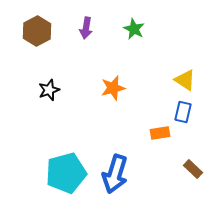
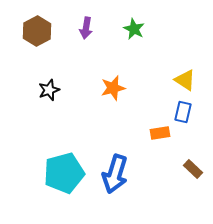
cyan pentagon: moved 2 px left
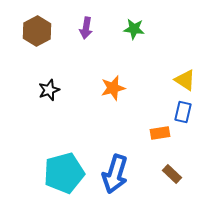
green star: rotated 20 degrees counterclockwise
brown rectangle: moved 21 px left, 5 px down
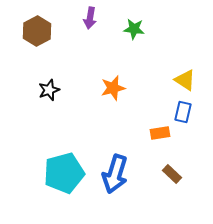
purple arrow: moved 4 px right, 10 px up
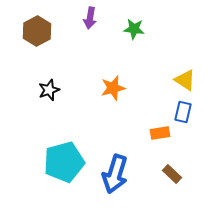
cyan pentagon: moved 11 px up
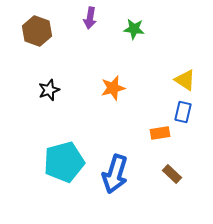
brown hexagon: rotated 12 degrees counterclockwise
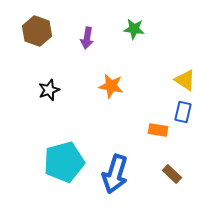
purple arrow: moved 3 px left, 20 px down
orange star: moved 2 px left, 2 px up; rotated 25 degrees clockwise
orange rectangle: moved 2 px left, 3 px up; rotated 18 degrees clockwise
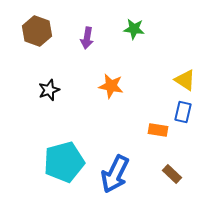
blue arrow: rotated 9 degrees clockwise
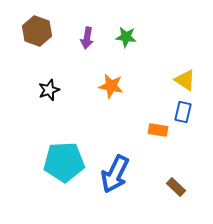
green star: moved 8 px left, 8 px down
cyan pentagon: rotated 12 degrees clockwise
brown rectangle: moved 4 px right, 13 px down
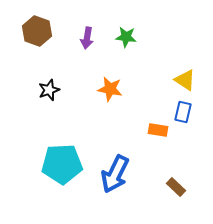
orange star: moved 1 px left, 3 px down
cyan pentagon: moved 2 px left, 2 px down
